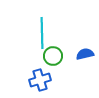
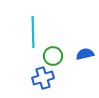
cyan line: moved 9 px left, 1 px up
blue cross: moved 3 px right, 2 px up
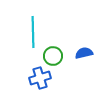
blue semicircle: moved 1 px left, 1 px up
blue cross: moved 3 px left
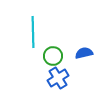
blue cross: moved 18 px right; rotated 15 degrees counterclockwise
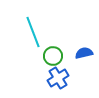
cyan line: rotated 20 degrees counterclockwise
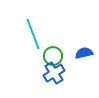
cyan line: moved 2 px down
blue cross: moved 4 px left, 5 px up
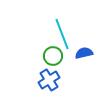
cyan line: moved 29 px right
blue cross: moved 5 px left, 7 px down
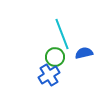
green circle: moved 2 px right, 1 px down
blue cross: moved 5 px up
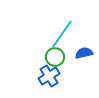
cyan line: rotated 56 degrees clockwise
blue cross: moved 1 px down
